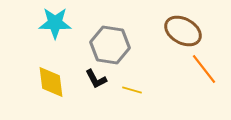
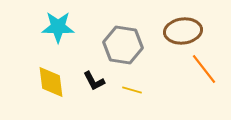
cyan star: moved 3 px right, 4 px down
brown ellipse: rotated 36 degrees counterclockwise
gray hexagon: moved 13 px right
black L-shape: moved 2 px left, 2 px down
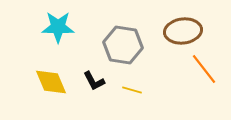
yellow diamond: rotated 16 degrees counterclockwise
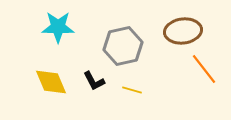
gray hexagon: moved 1 px down; rotated 21 degrees counterclockwise
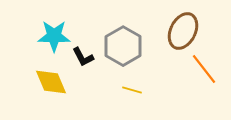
cyan star: moved 4 px left, 9 px down
brown ellipse: rotated 57 degrees counterclockwise
gray hexagon: rotated 18 degrees counterclockwise
black L-shape: moved 11 px left, 24 px up
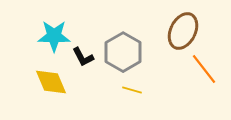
gray hexagon: moved 6 px down
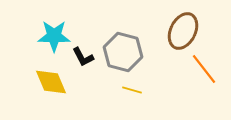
gray hexagon: rotated 15 degrees counterclockwise
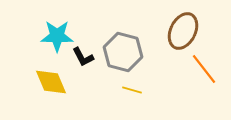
cyan star: moved 3 px right
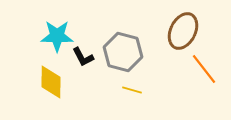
yellow diamond: rotated 24 degrees clockwise
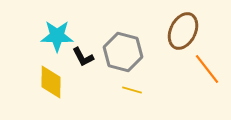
orange line: moved 3 px right
